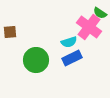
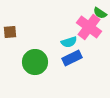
green circle: moved 1 px left, 2 px down
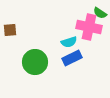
pink cross: rotated 25 degrees counterclockwise
brown square: moved 2 px up
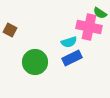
brown square: rotated 32 degrees clockwise
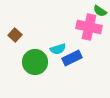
green semicircle: moved 2 px up
brown square: moved 5 px right, 5 px down; rotated 16 degrees clockwise
cyan semicircle: moved 11 px left, 7 px down
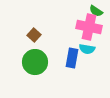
green semicircle: moved 4 px left
brown square: moved 19 px right
cyan semicircle: moved 29 px right; rotated 28 degrees clockwise
blue rectangle: rotated 54 degrees counterclockwise
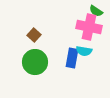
cyan semicircle: moved 3 px left, 2 px down
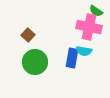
brown square: moved 6 px left
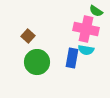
pink cross: moved 3 px left, 2 px down
brown square: moved 1 px down
cyan semicircle: moved 2 px right, 1 px up
green circle: moved 2 px right
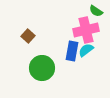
pink cross: moved 1 px down; rotated 25 degrees counterclockwise
cyan semicircle: rotated 133 degrees clockwise
blue rectangle: moved 7 px up
green circle: moved 5 px right, 6 px down
